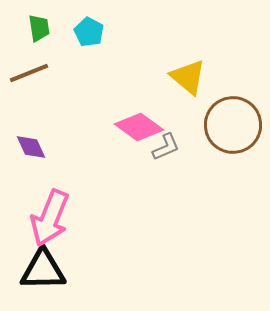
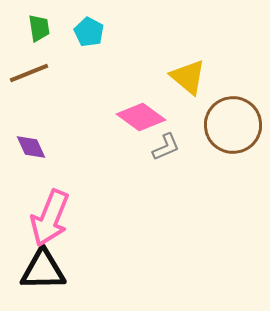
pink diamond: moved 2 px right, 10 px up
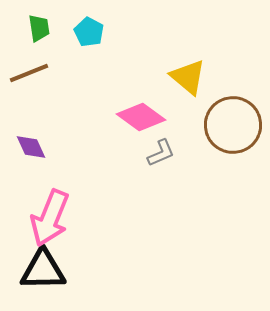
gray L-shape: moved 5 px left, 6 px down
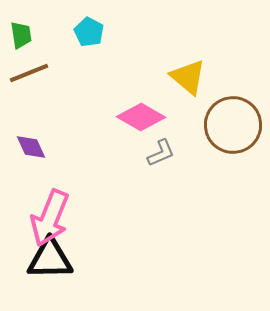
green trapezoid: moved 18 px left, 7 px down
pink diamond: rotated 6 degrees counterclockwise
black triangle: moved 7 px right, 11 px up
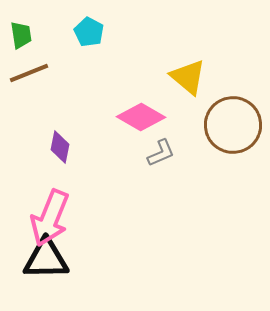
purple diamond: moved 29 px right; rotated 36 degrees clockwise
black triangle: moved 4 px left
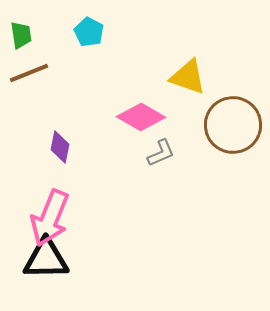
yellow triangle: rotated 21 degrees counterclockwise
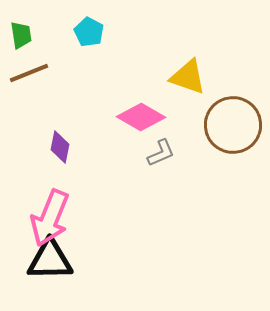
black triangle: moved 4 px right, 1 px down
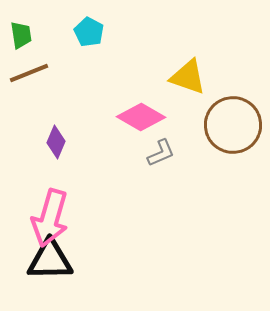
purple diamond: moved 4 px left, 5 px up; rotated 12 degrees clockwise
pink arrow: rotated 6 degrees counterclockwise
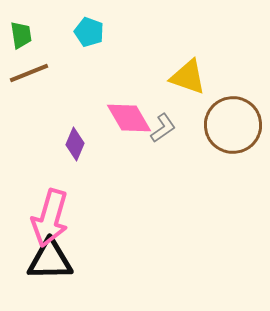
cyan pentagon: rotated 8 degrees counterclockwise
pink diamond: moved 12 px left, 1 px down; rotated 30 degrees clockwise
purple diamond: moved 19 px right, 2 px down
gray L-shape: moved 2 px right, 25 px up; rotated 12 degrees counterclockwise
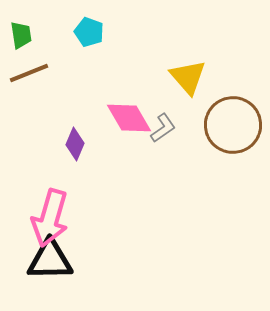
yellow triangle: rotated 30 degrees clockwise
